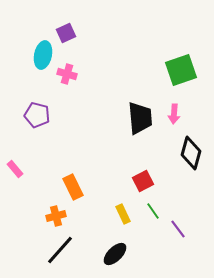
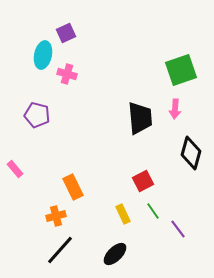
pink arrow: moved 1 px right, 5 px up
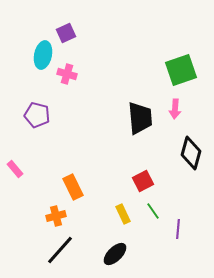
purple line: rotated 42 degrees clockwise
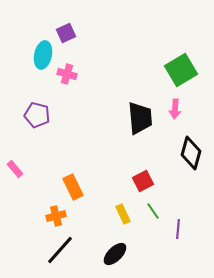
green square: rotated 12 degrees counterclockwise
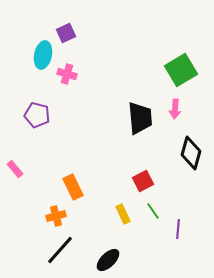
black ellipse: moved 7 px left, 6 px down
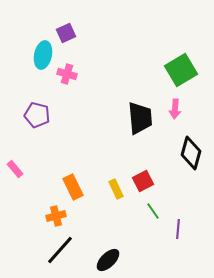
yellow rectangle: moved 7 px left, 25 px up
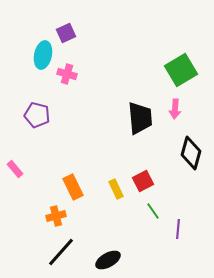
black line: moved 1 px right, 2 px down
black ellipse: rotated 15 degrees clockwise
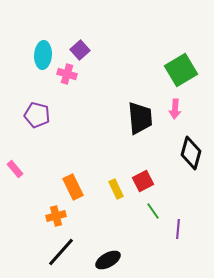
purple square: moved 14 px right, 17 px down; rotated 18 degrees counterclockwise
cyan ellipse: rotated 8 degrees counterclockwise
